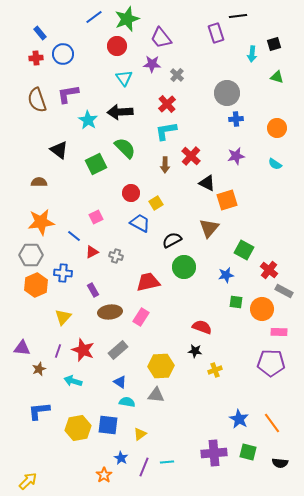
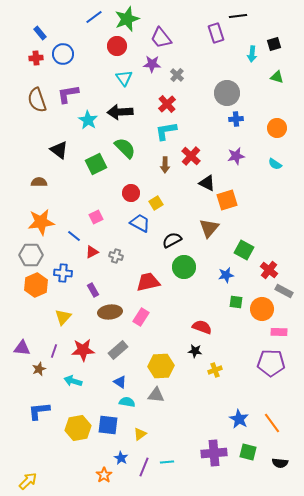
red star at (83, 350): rotated 25 degrees counterclockwise
purple line at (58, 351): moved 4 px left
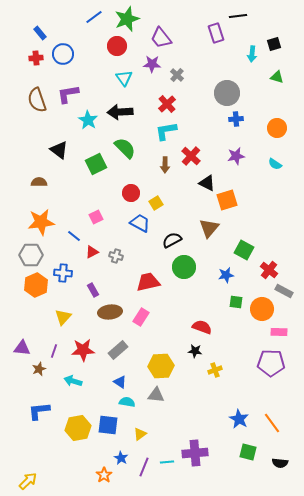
purple cross at (214, 453): moved 19 px left
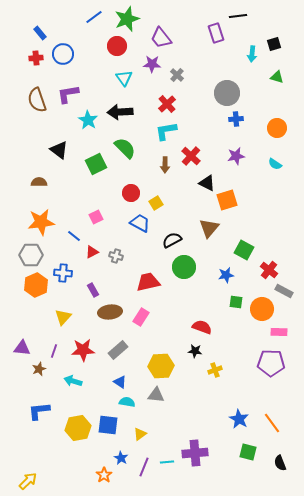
black semicircle at (280, 463): rotated 63 degrees clockwise
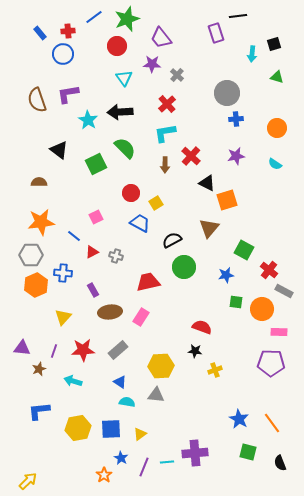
red cross at (36, 58): moved 32 px right, 27 px up
cyan L-shape at (166, 131): moved 1 px left, 2 px down
blue square at (108, 425): moved 3 px right, 4 px down; rotated 10 degrees counterclockwise
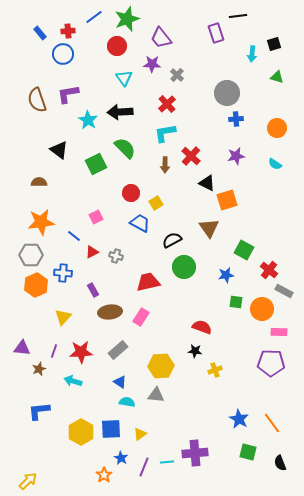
brown triangle at (209, 228): rotated 15 degrees counterclockwise
red star at (83, 350): moved 2 px left, 2 px down
yellow hexagon at (78, 428): moved 3 px right, 4 px down; rotated 20 degrees counterclockwise
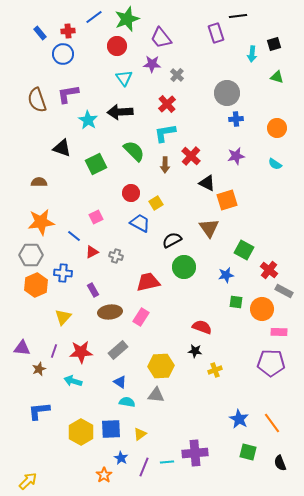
green semicircle at (125, 148): moved 9 px right, 3 px down
black triangle at (59, 150): moved 3 px right, 2 px up; rotated 18 degrees counterclockwise
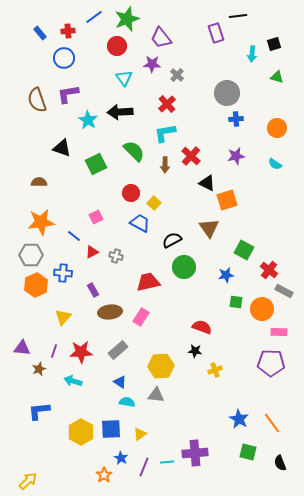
blue circle at (63, 54): moved 1 px right, 4 px down
yellow square at (156, 203): moved 2 px left; rotated 16 degrees counterclockwise
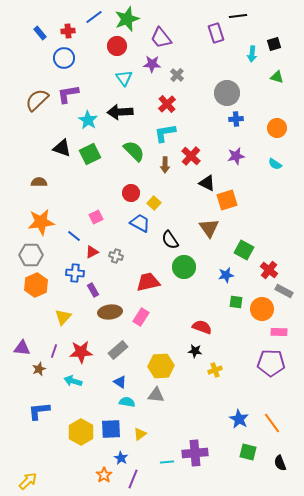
brown semicircle at (37, 100): rotated 65 degrees clockwise
green square at (96, 164): moved 6 px left, 10 px up
black semicircle at (172, 240): moved 2 px left; rotated 96 degrees counterclockwise
blue cross at (63, 273): moved 12 px right
purple line at (144, 467): moved 11 px left, 12 px down
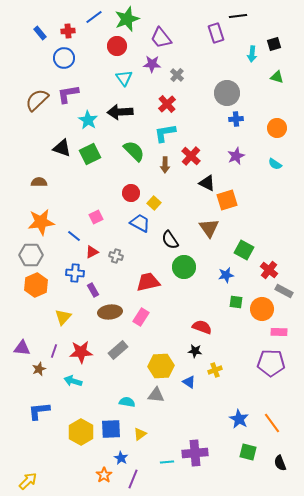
purple star at (236, 156): rotated 12 degrees counterclockwise
blue triangle at (120, 382): moved 69 px right
